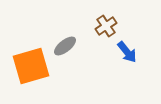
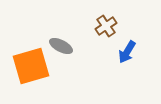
gray ellipse: moved 4 px left; rotated 65 degrees clockwise
blue arrow: rotated 70 degrees clockwise
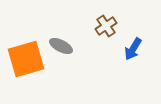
blue arrow: moved 6 px right, 3 px up
orange square: moved 5 px left, 7 px up
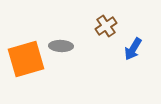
gray ellipse: rotated 25 degrees counterclockwise
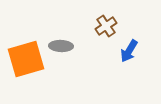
blue arrow: moved 4 px left, 2 px down
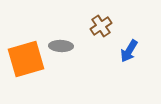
brown cross: moved 5 px left
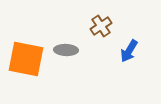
gray ellipse: moved 5 px right, 4 px down
orange square: rotated 27 degrees clockwise
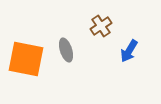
gray ellipse: rotated 70 degrees clockwise
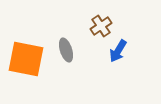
blue arrow: moved 11 px left
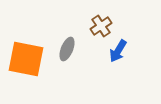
gray ellipse: moved 1 px right, 1 px up; rotated 40 degrees clockwise
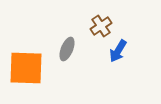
orange square: moved 9 px down; rotated 9 degrees counterclockwise
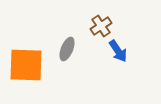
blue arrow: rotated 65 degrees counterclockwise
orange square: moved 3 px up
